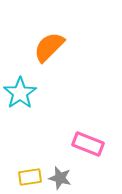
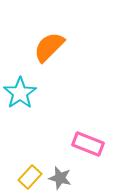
yellow rectangle: rotated 40 degrees counterclockwise
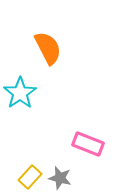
orange semicircle: moved 1 px left, 1 px down; rotated 108 degrees clockwise
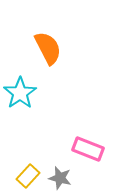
pink rectangle: moved 5 px down
yellow rectangle: moved 2 px left, 1 px up
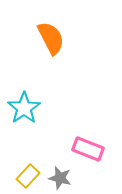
orange semicircle: moved 3 px right, 10 px up
cyan star: moved 4 px right, 15 px down
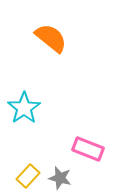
orange semicircle: rotated 24 degrees counterclockwise
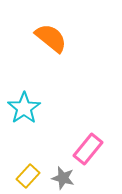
pink rectangle: rotated 72 degrees counterclockwise
gray star: moved 3 px right
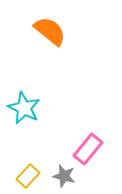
orange semicircle: moved 1 px left, 7 px up
cyan star: rotated 12 degrees counterclockwise
gray star: moved 1 px right, 2 px up
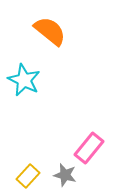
cyan star: moved 28 px up
pink rectangle: moved 1 px right, 1 px up
gray star: moved 1 px right, 1 px up
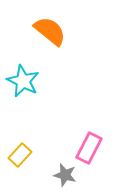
cyan star: moved 1 px left, 1 px down
pink rectangle: rotated 12 degrees counterclockwise
yellow rectangle: moved 8 px left, 21 px up
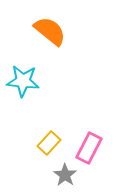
cyan star: rotated 20 degrees counterclockwise
yellow rectangle: moved 29 px right, 12 px up
gray star: rotated 20 degrees clockwise
